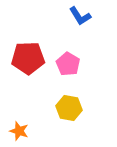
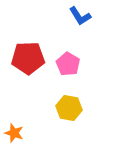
orange star: moved 5 px left, 2 px down
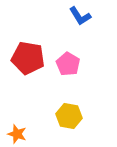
red pentagon: rotated 12 degrees clockwise
yellow hexagon: moved 8 px down
orange star: moved 3 px right, 1 px down
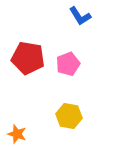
pink pentagon: rotated 20 degrees clockwise
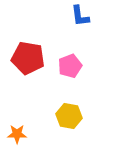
blue L-shape: rotated 25 degrees clockwise
pink pentagon: moved 2 px right, 2 px down
orange star: rotated 18 degrees counterclockwise
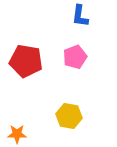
blue L-shape: rotated 15 degrees clockwise
red pentagon: moved 2 px left, 3 px down
pink pentagon: moved 5 px right, 9 px up
